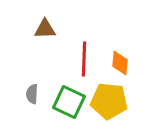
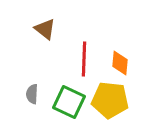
brown triangle: rotated 40 degrees clockwise
yellow pentagon: moved 1 px right, 1 px up
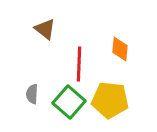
red line: moved 5 px left, 5 px down
orange diamond: moved 14 px up
green square: rotated 16 degrees clockwise
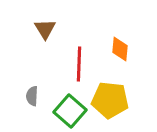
brown triangle: rotated 20 degrees clockwise
gray semicircle: moved 2 px down
green square: moved 1 px right, 9 px down
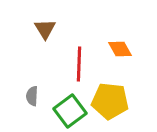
orange diamond: rotated 35 degrees counterclockwise
yellow pentagon: moved 1 px down
green square: rotated 12 degrees clockwise
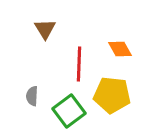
yellow pentagon: moved 2 px right, 6 px up
green square: moved 1 px left
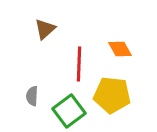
brown triangle: rotated 20 degrees clockwise
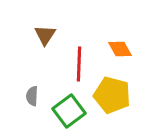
brown triangle: moved 6 px down; rotated 15 degrees counterclockwise
yellow pentagon: rotated 9 degrees clockwise
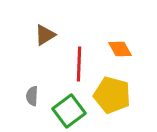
brown triangle: rotated 25 degrees clockwise
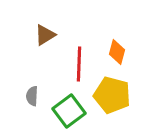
orange diamond: moved 3 px left, 3 px down; rotated 45 degrees clockwise
